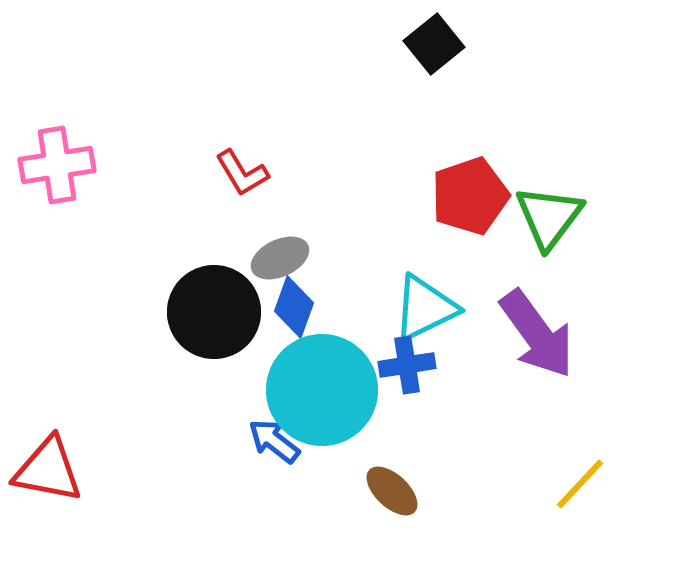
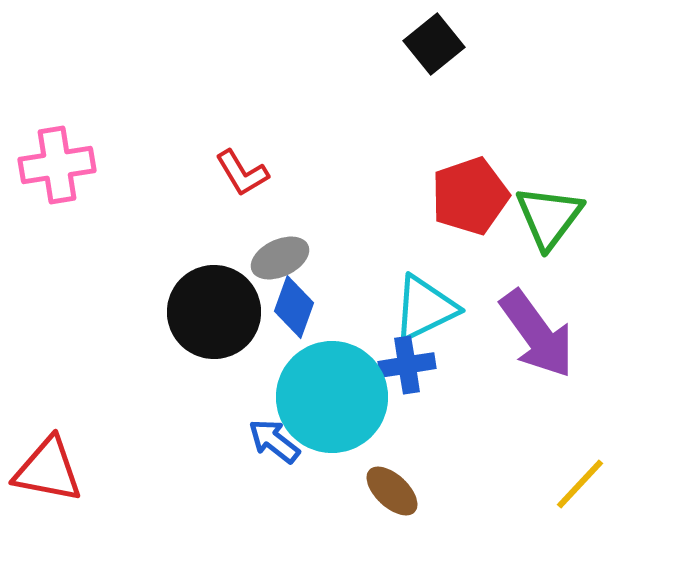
cyan circle: moved 10 px right, 7 px down
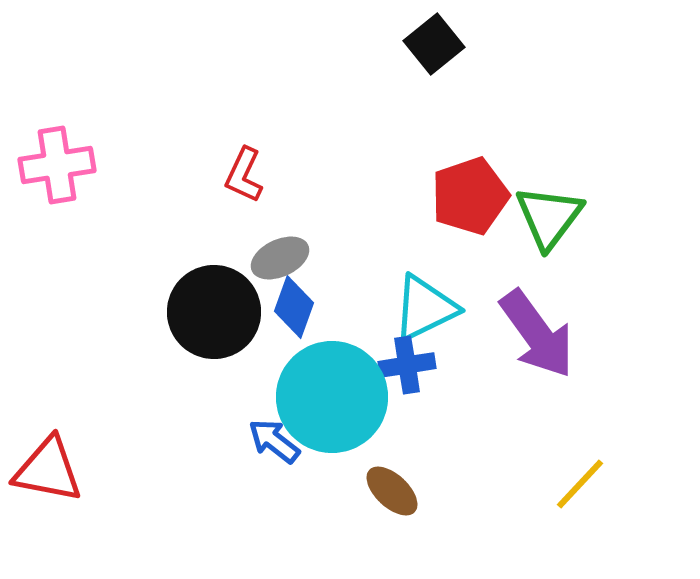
red L-shape: moved 2 px right, 2 px down; rotated 56 degrees clockwise
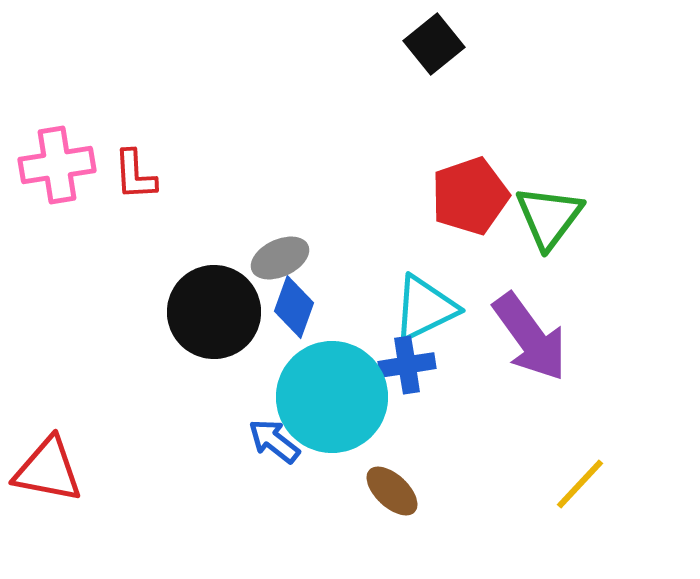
red L-shape: moved 109 px left; rotated 28 degrees counterclockwise
purple arrow: moved 7 px left, 3 px down
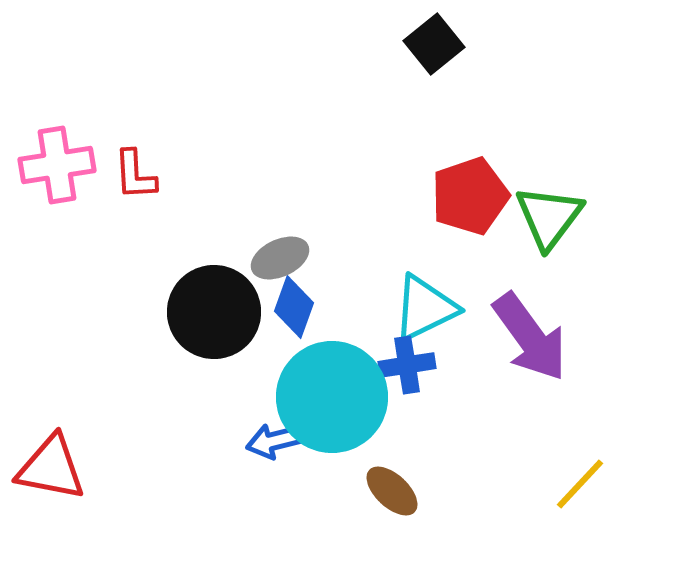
blue arrow: rotated 52 degrees counterclockwise
red triangle: moved 3 px right, 2 px up
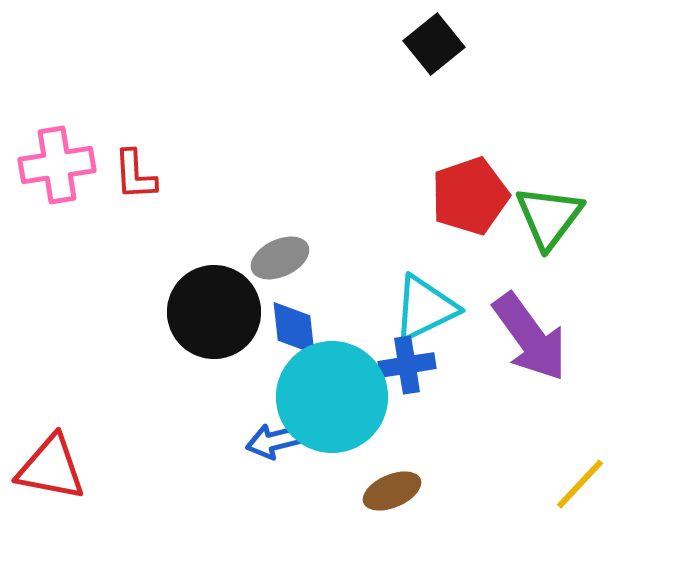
blue diamond: moved 21 px down; rotated 26 degrees counterclockwise
brown ellipse: rotated 66 degrees counterclockwise
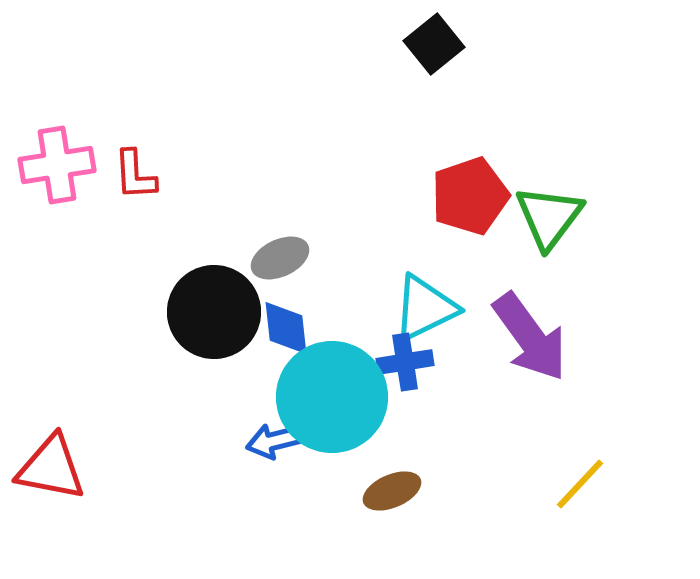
blue diamond: moved 8 px left
blue cross: moved 2 px left, 3 px up
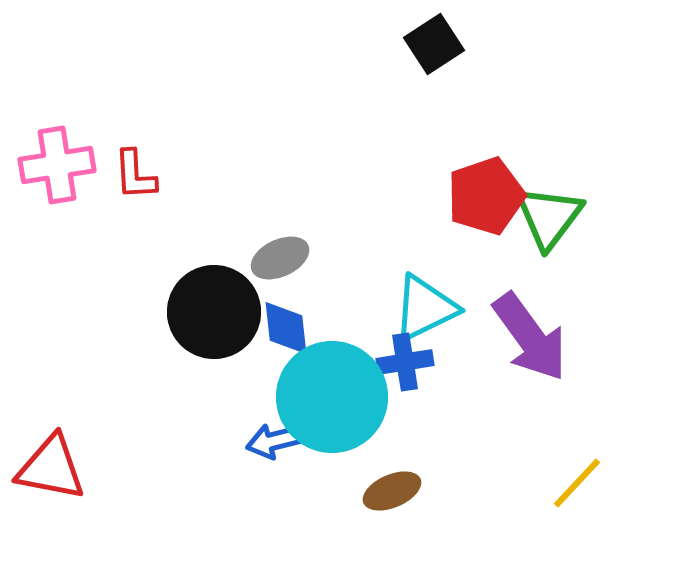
black square: rotated 6 degrees clockwise
red pentagon: moved 16 px right
yellow line: moved 3 px left, 1 px up
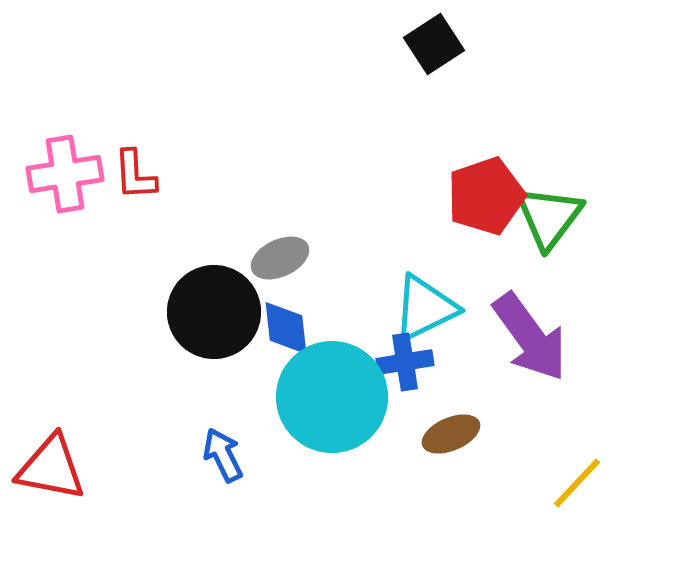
pink cross: moved 8 px right, 9 px down
blue arrow: moved 51 px left, 14 px down; rotated 78 degrees clockwise
brown ellipse: moved 59 px right, 57 px up
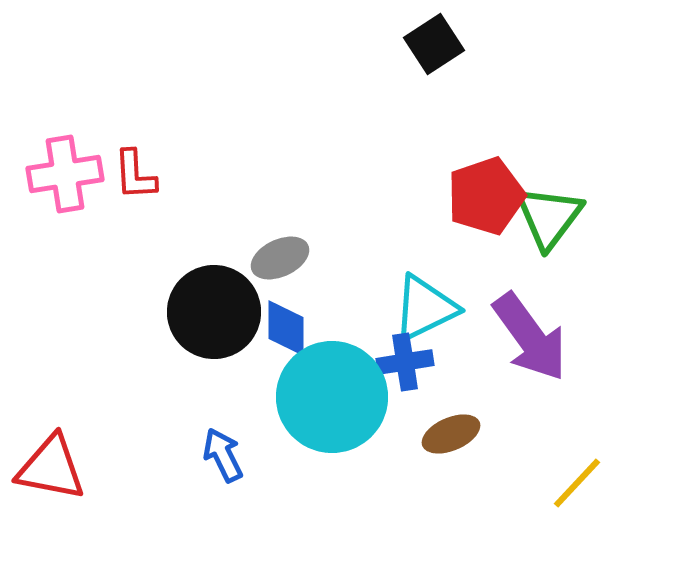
blue diamond: rotated 6 degrees clockwise
